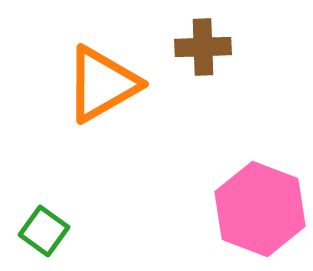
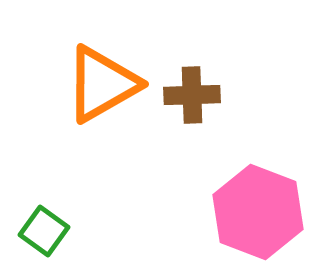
brown cross: moved 11 px left, 48 px down
pink hexagon: moved 2 px left, 3 px down
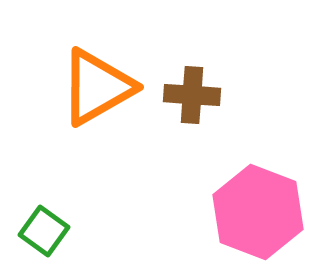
orange triangle: moved 5 px left, 3 px down
brown cross: rotated 6 degrees clockwise
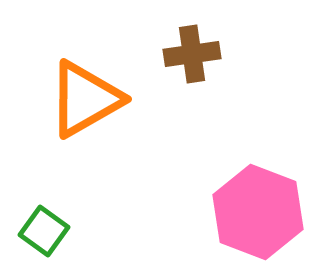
orange triangle: moved 12 px left, 12 px down
brown cross: moved 41 px up; rotated 12 degrees counterclockwise
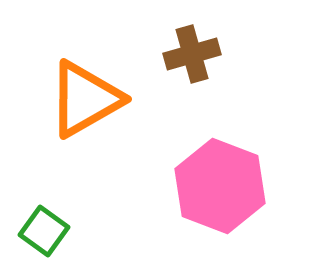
brown cross: rotated 8 degrees counterclockwise
pink hexagon: moved 38 px left, 26 px up
